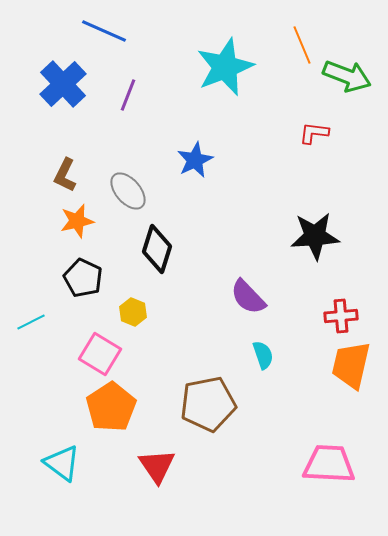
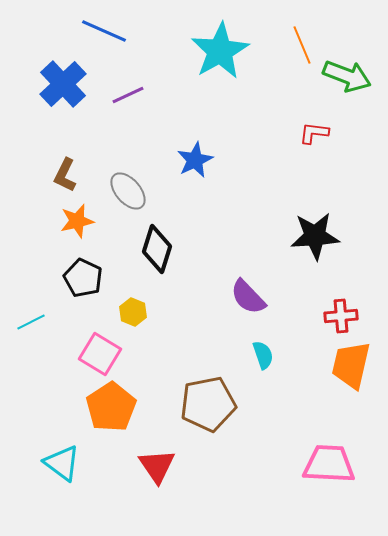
cyan star: moved 5 px left, 16 px up; rotated 8 degrees counterclockwise
purple line: rotated 44 degrees clockwise
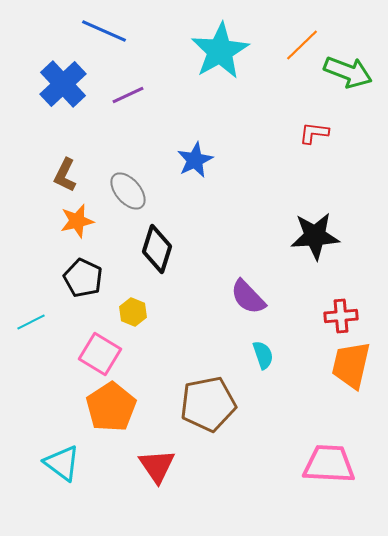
orange line: rotated 69 degrees clockwise
green arrow: moved 1 px right, 4 px up
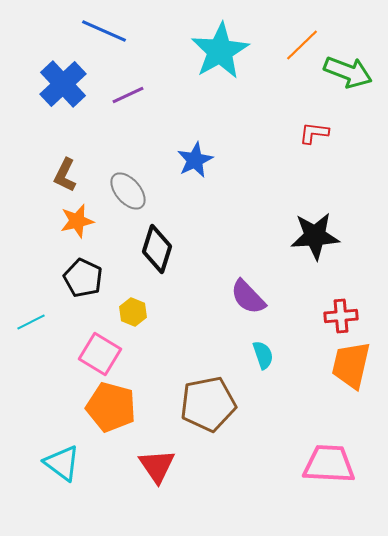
orange pentagon: rotated 24 degrees counterclockwise
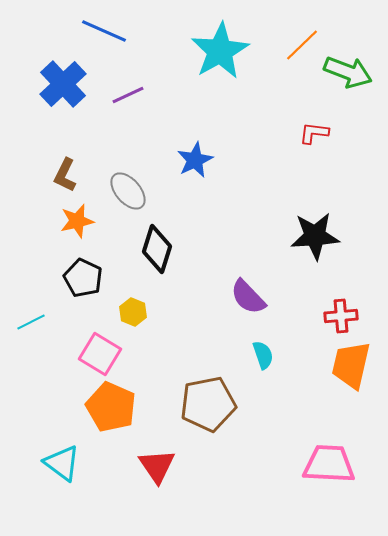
orange pentagon: rotated 9 degrees clockwise
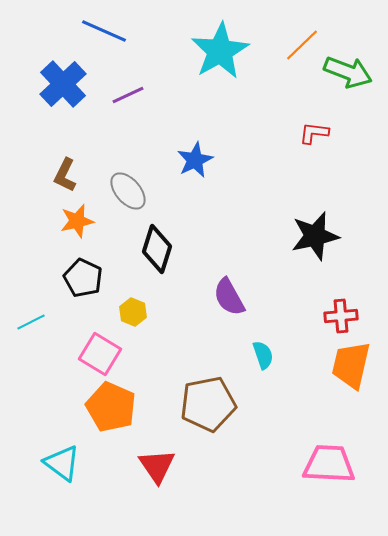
black star: rotated 9 degrees counterclockwise
purple semicircle: moved 19 px left; rotated 15 degrees clockwise
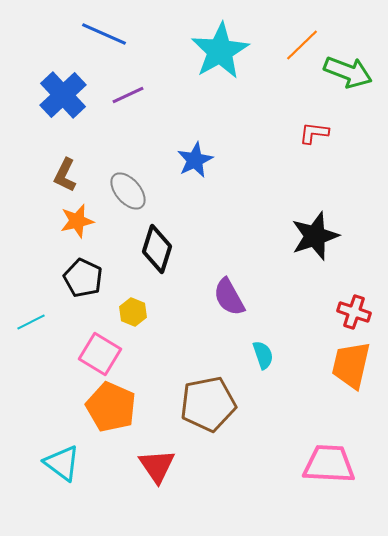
blue line: moved 3 px down
blue cross: moved 11 px down
black star: rotated 6 degrees counterclockwise
red cross: moved 13 px right, 4 px up; rotated 24 degrees clockwise
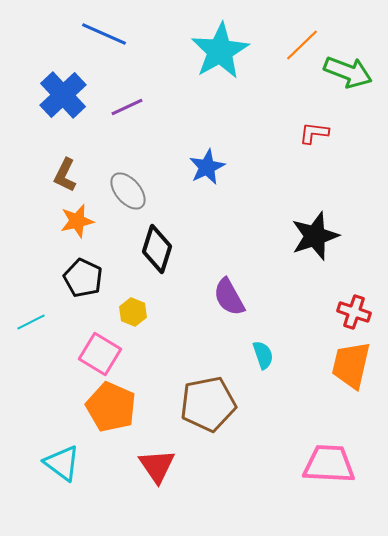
purple line: moved 1 px left, 12 px down
blue star: moved 12 px right, 7 px down
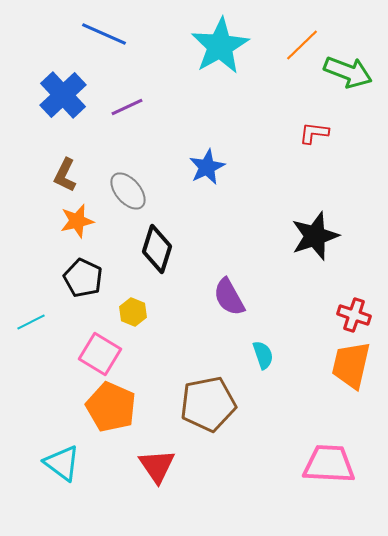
cyan star: moved 5 px up
red cross: moved 3 px down
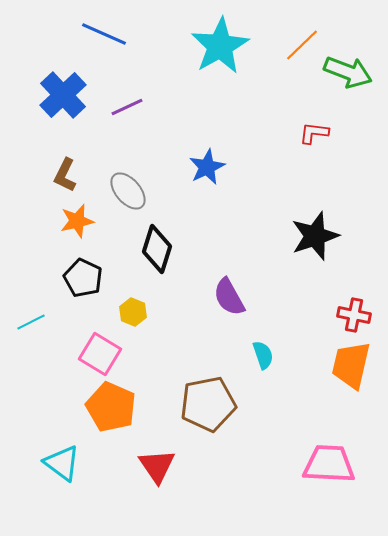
red cross: rotated 8 degrees counterclockwise
